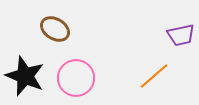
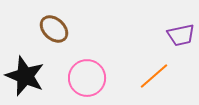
brown ellipse: moved 1 px left; rotated 12 degrees clockwise
pink circle: moved 11 px right
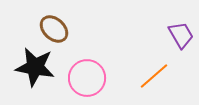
purple trapezoid: rotated 108 degrees counterclockwise
black star: moved 10 px right, 9 px up; rotated 12 degrees counterclockwise
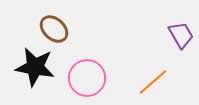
orange line: moved 1 px left, 6 px down
